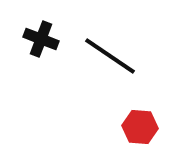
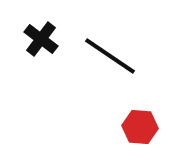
black cross: rotated 16 degrees clockwise
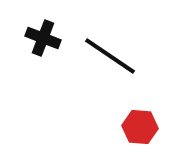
black cross: moved 2 px right, 1 px up; rotated 16 degrees counterclockwise
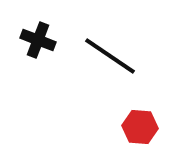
black cross: moved 5 px left, 2 px down
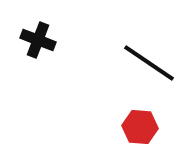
black line: moved 39 px right, 7 px down
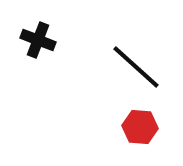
black line: moved 13 px left, 4 px down; rotated 8 degrees clockwise
